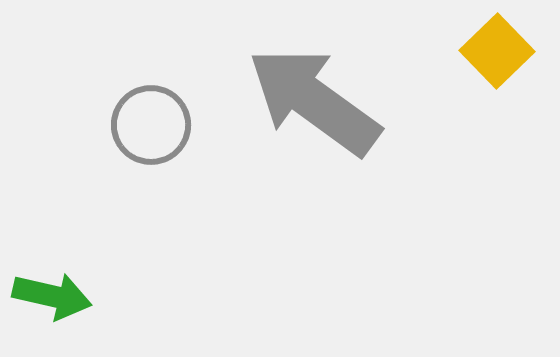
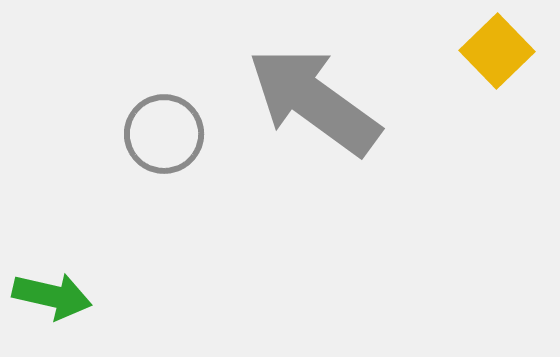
gray circle: moved 13 px right, 9 px down
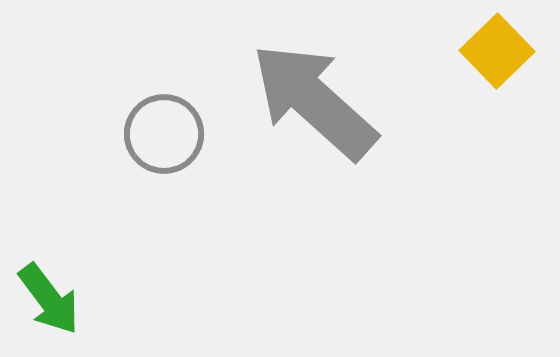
gray arrow: rotated 6 degrees clockwise
green arrow: moved 3 px left, 3 px down; rotated 40 degrees clockwise
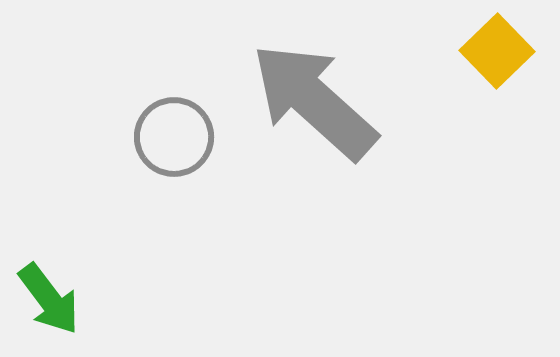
gray circle: moved 10 px right, 3 px down
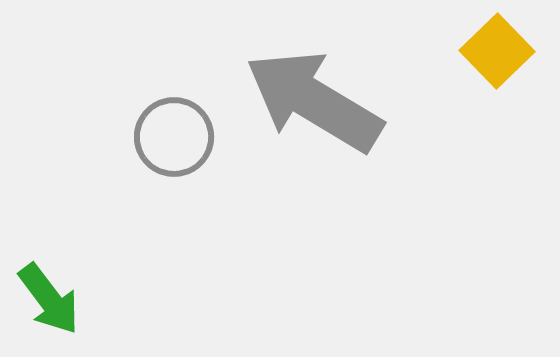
gray arrow: rotated 11 degrees counterclockwise
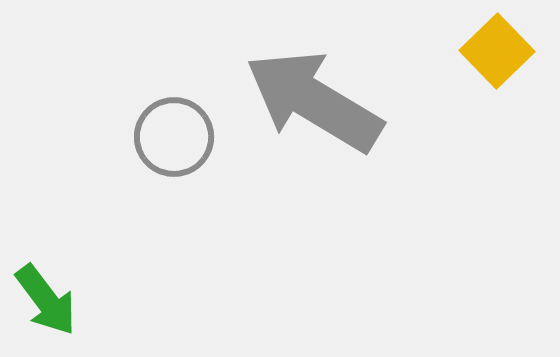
green arrow: moved 3 px left, 1 px down
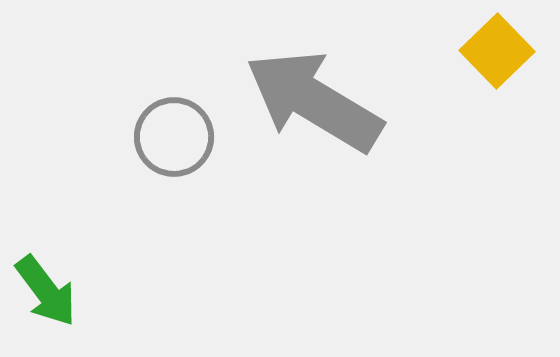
green arrow: moved 9 px up
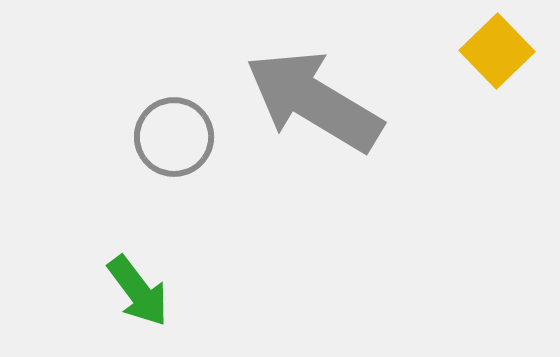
green arrow: moved 92 px right
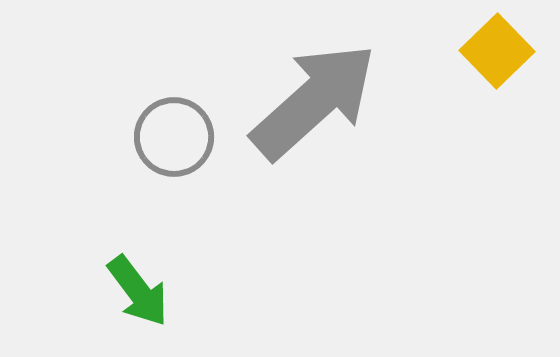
gray arrow: rotated 107 degrees clockwise
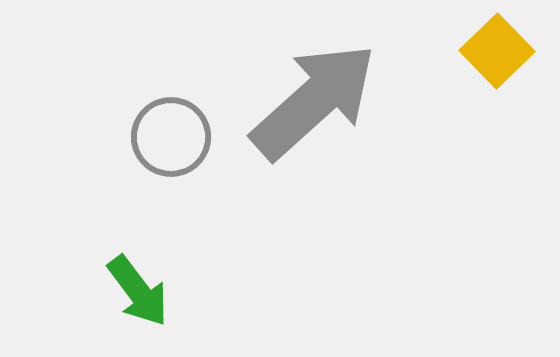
gray circle: moved 3 px left
